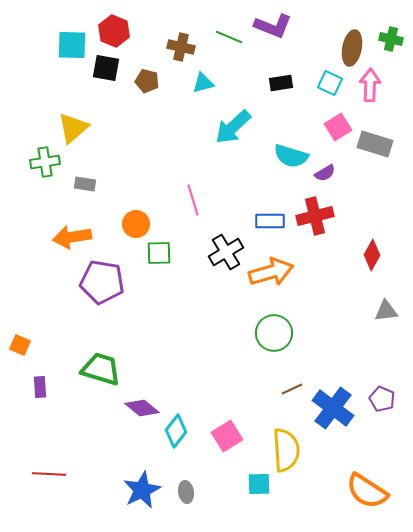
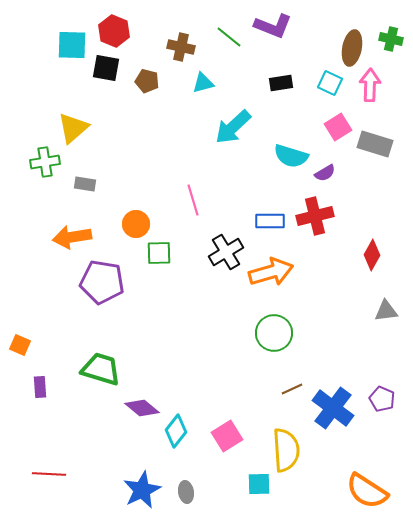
green line at (229, 37): rotated 16 degrees clockwise
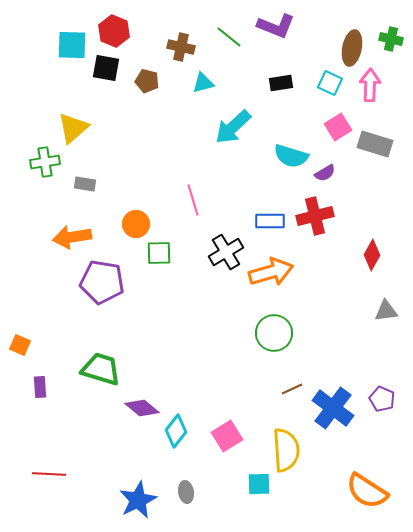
purple L-shape at (273, 26): moved 3 px right
blue star at (142, 490): moved 4 px left, 10 px down
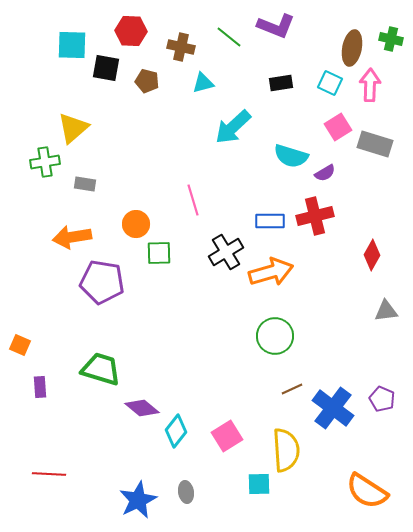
red hexagon at (114, 31): moved 17 px right; rotated 20 degrees counterclockwise
green circle at (274, 333): moved 1 px right, 3 px down
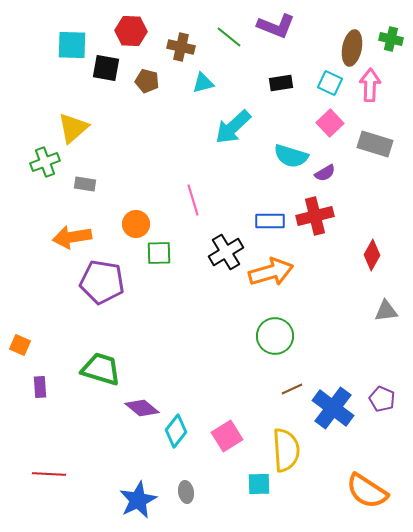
pink square at (338, 127): moved 8 px left, 4 px up; rotated 12 degrees counterclockwise
green cross at (45, 162): rotated 12 degrees counterclockwise
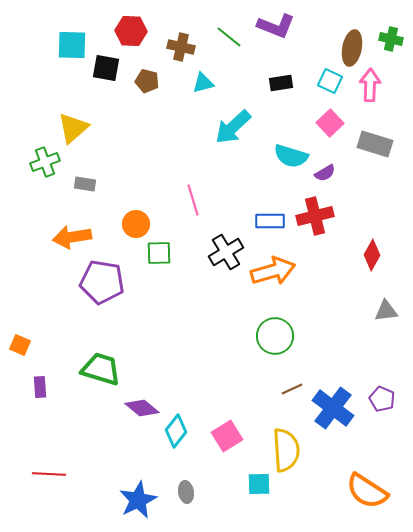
cyan square at (330, 83): moved 2 px up
orange arrow at (271, 272): moved 2 px right, 1 px up
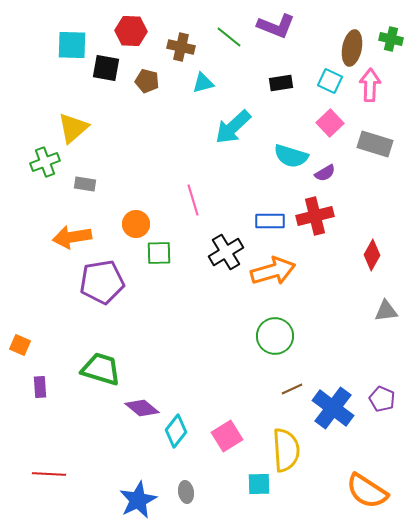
purple pentagon at (102, 282): rotated 18 degrees counterclockwise
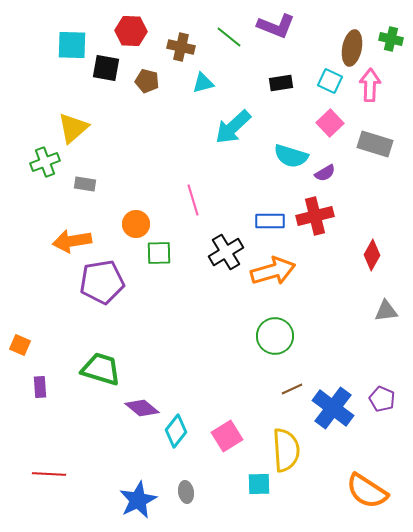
orange arrow at (72, 237): moved 4 px down
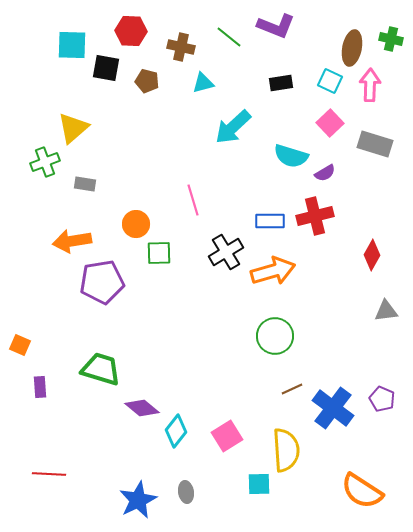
orange semicircle at (367, 491): moved 5 px left
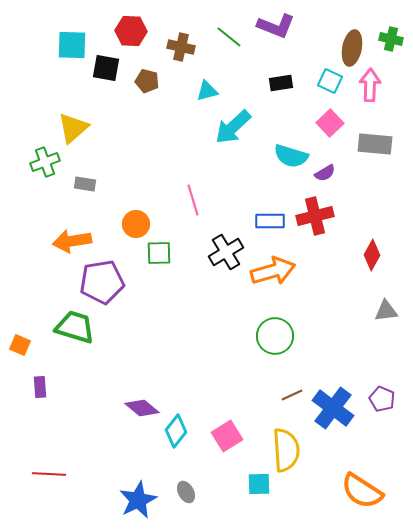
cyan triangle at (203, 83): moved 4 px right, 8 px down
gray rectangle at (375, 144): rotated 12 degrees counterclockwise
green trapezoid at (101, 369): moved 26 px left, 42 px up
brown line at (292, 389): moved 6 px down
gray ellipse at (186, 492): rotated 20 degrees counterclockwise
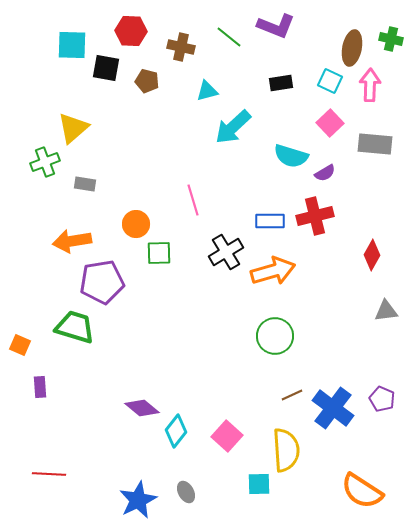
pink square at (227, 436): rotated 16 degrees counterclockwise
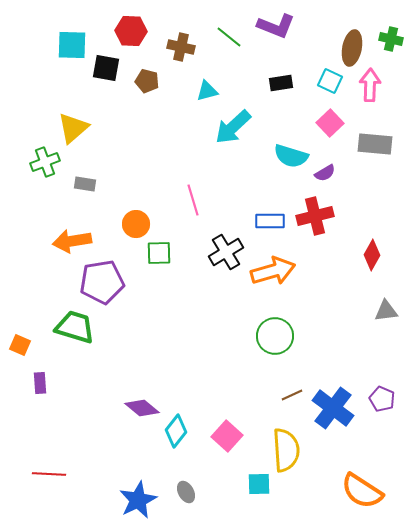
purple rectangle at (40, 387): moved 4 px up
